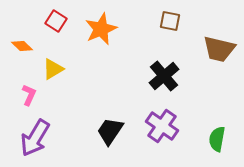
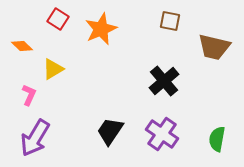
red square: moved 2 px right, 2 px up
brown trapezoid: moved 5 px left, 2 px up
black cross: moved 5 px down
purple cross: moved 8 px down
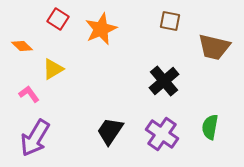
pink L-shape: moved 1 px up; rotated 60 degrees counterclockwise
green semicircle: moved 7 px left, 12 px up
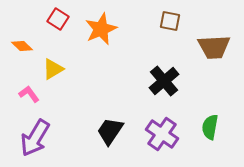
brown trapezoid: rotated 16 degrees counterclockwise
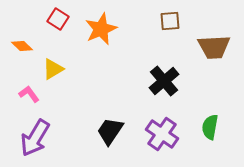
brown square: rotated 15 degrees counterclockwise
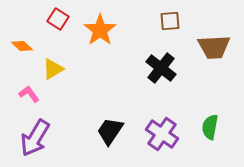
orange star: moved 1 px left, 1 px down; rotated 12 degrees counterclockwise
black cross: moved 3 px left, 13 px up; rotated 12 degrees counterclockwise
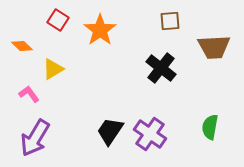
red square: moved 1 px down
purple cross: moved 12 px left
